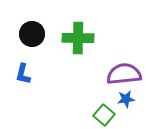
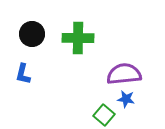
blue star: rotated 18 degrees clockwise
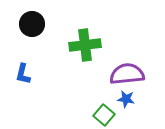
black circle: moved 10 px up
green cross: moved 7 px right, 7 px down; rotated 8 degrees counterclockwise
purple semicircle: moved 3 px right
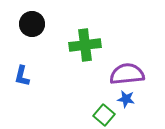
blue L-shape: moved 1 px left, 2 px down
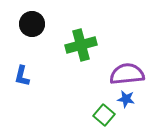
green cross: moved 4 px left; rotated 8 degrees counterclockwise
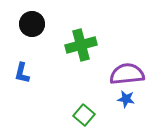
blue L-shape: moved 3 px up
green square: moved 20 px left
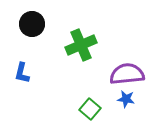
green cross: rotated 8 degrees counterclockwise
green square: moved 6 px right, 6 px up
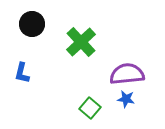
green cross: moved 3 px up; rotated 20 degrees counterclockwise
green square: moved 1 px up
